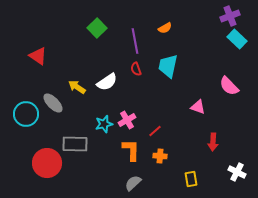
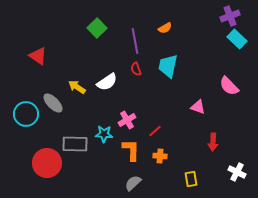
cyan star: moved 10 px down; rotated 18 degrees clockwise
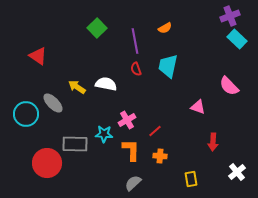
white semicircle: moved 1 px left, 2 px down; rotated 135 degrees counterclockwise
white cross: rotated 24 degrees clockwise
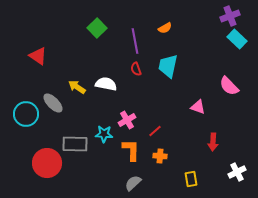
white cross: rotated 12 degrees clockwise
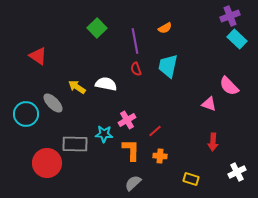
pink triangle: moved 11 px right, 3 px up
yellow rectangle: rotated 63 degrees counterclockwise
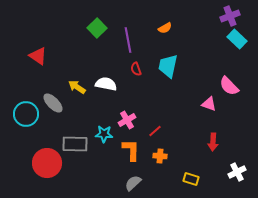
purple line: moved 7 px left, 1 px up
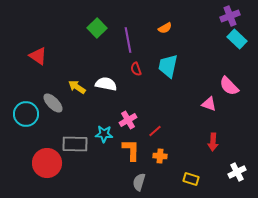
pink cross: moved 1 px right
gray semicircle: moved 6 px right, 1 px up; rotated 30 degrees counterclockwise
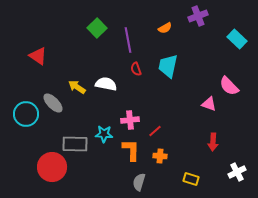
purple cross: moved 32 px left
pink cross: moved 2 px right; rotated 24 degrees clockwise
red circle: moved 5 px right, 4 px down
